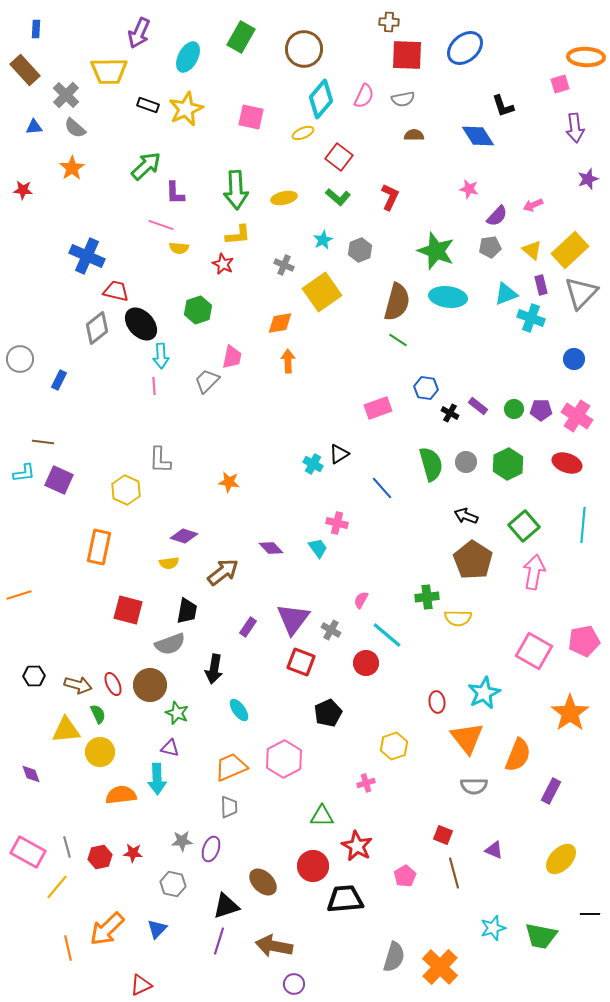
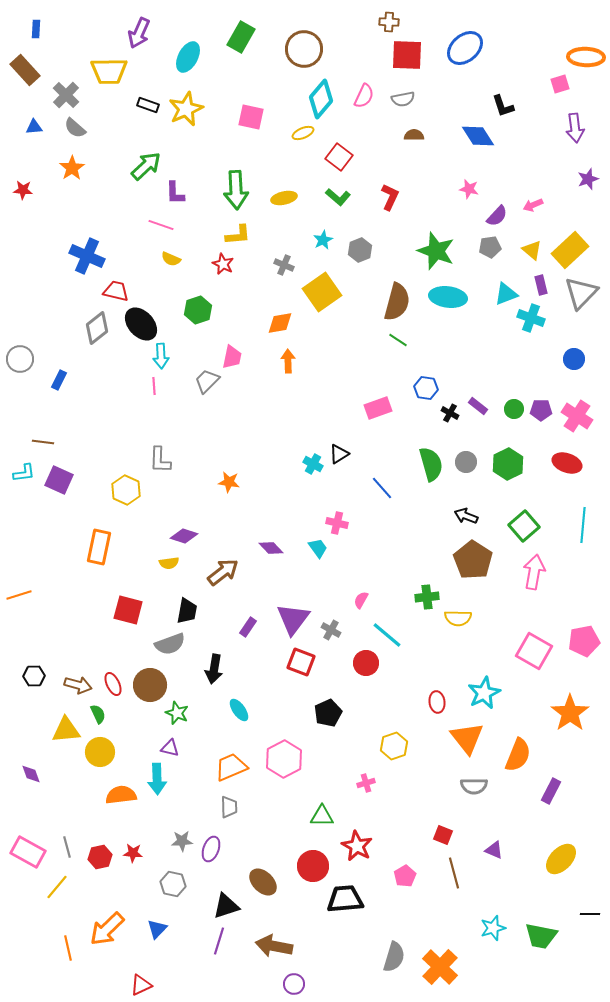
yellow semicircle at (179, 248): moved 8 px left, 11 px down; rotated 18 degrees clockwise
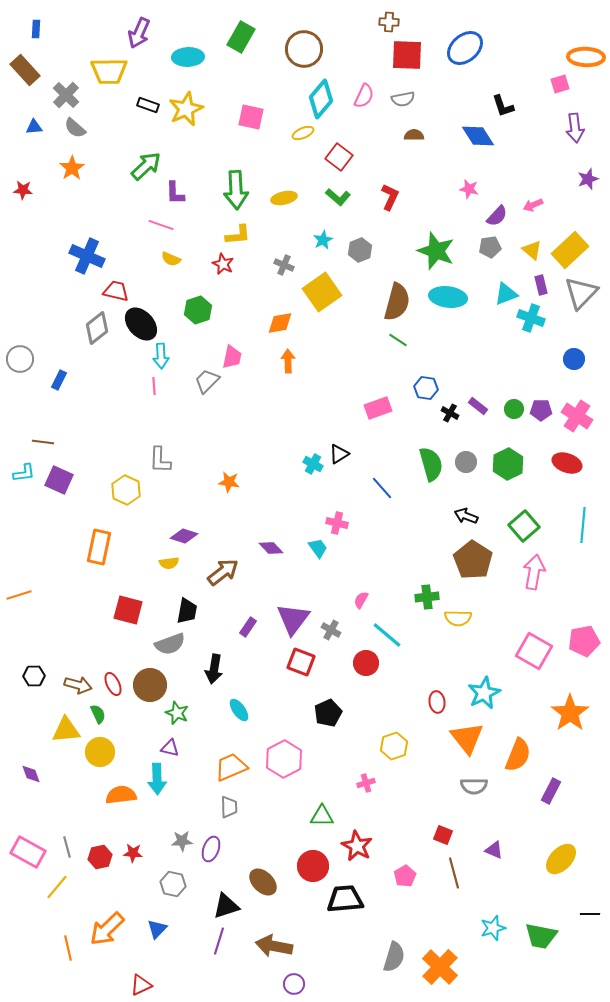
cyan ellipse at (188, 57): rotated 60 degrees clockwise
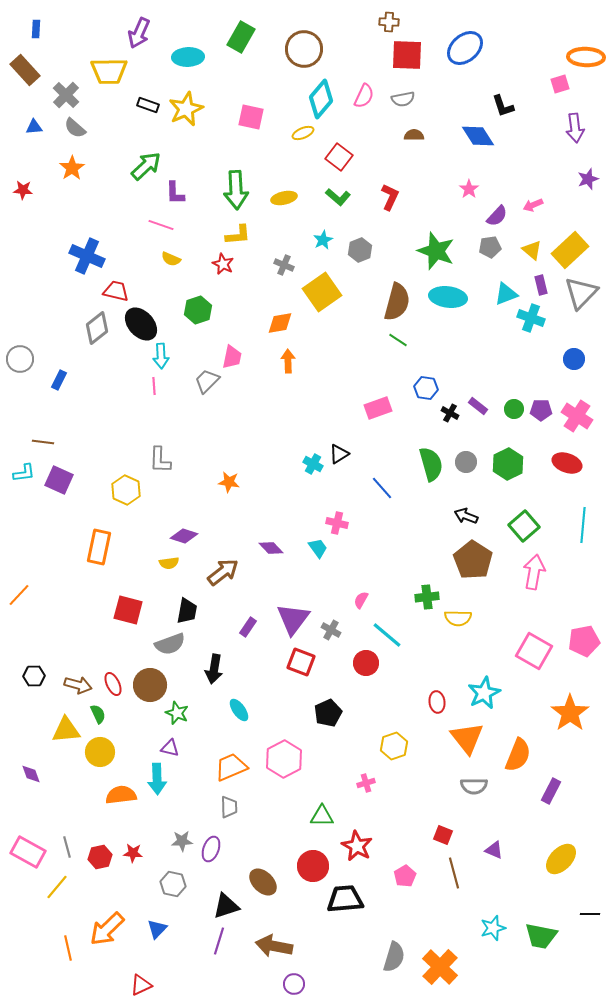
pink star at (469, 189): rotated 24 degrees clockwise
orange line at (19, 595): rotated 30 degrees counterclockwise
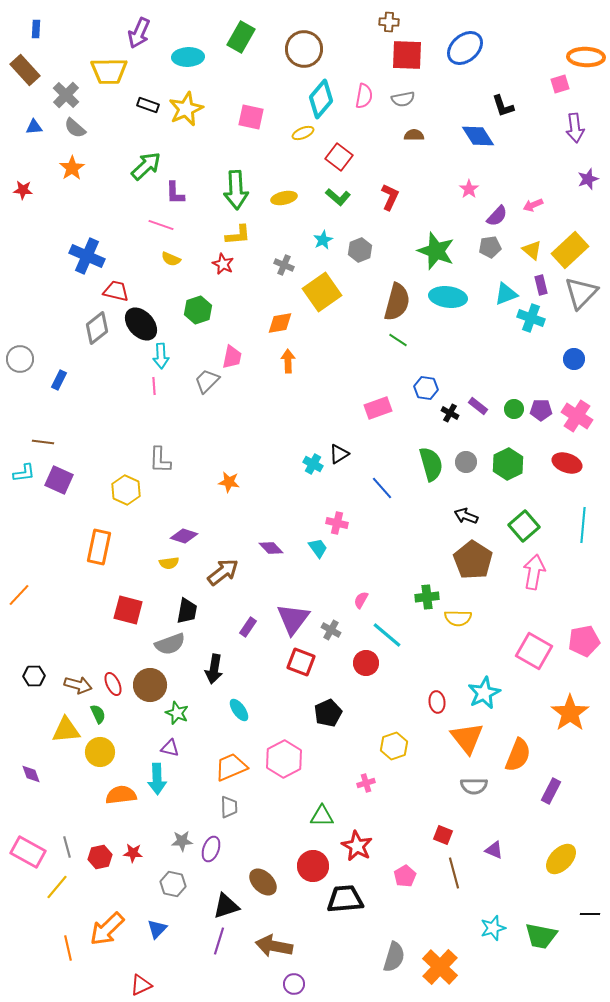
pink semicircle at (364, 96): rotated 15 degrees counterclockwise
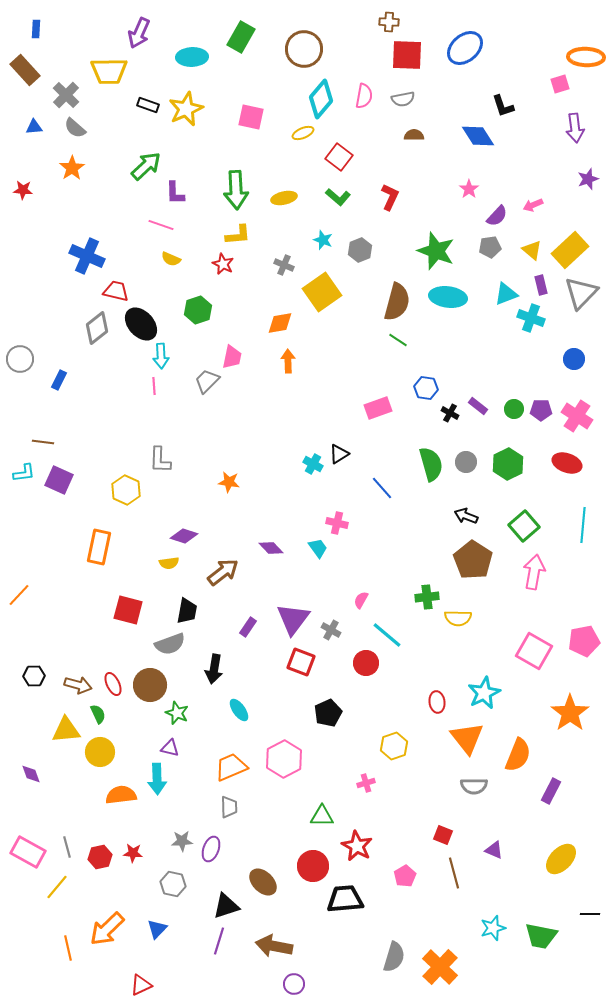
cyan ellipse at (188, 57): moved 4 px right
cyan star at (323, 240): rotated 24 degrees counterclockwise
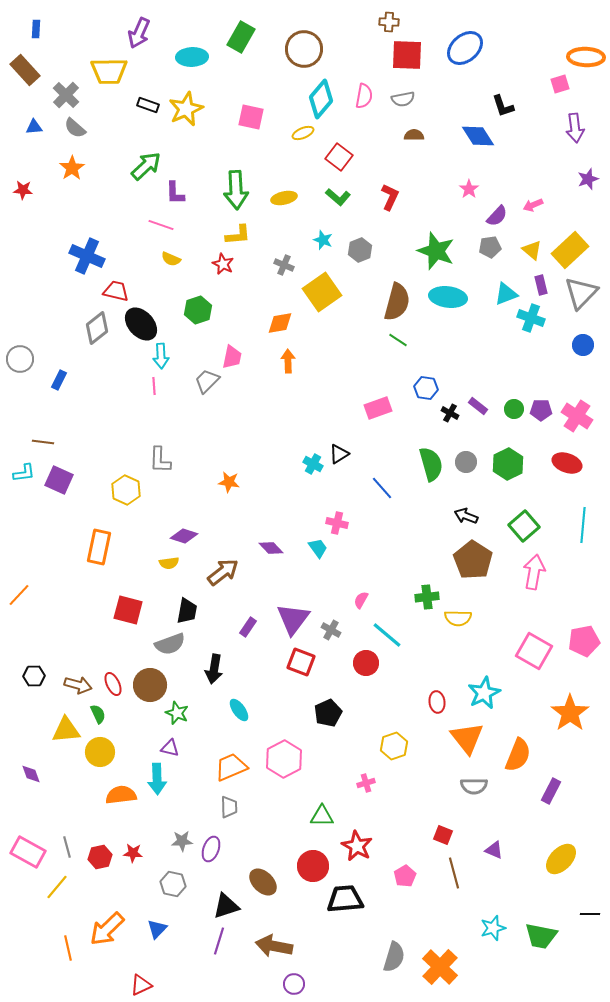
blue circle at (574, 359): moved 9 px right, 14 px up
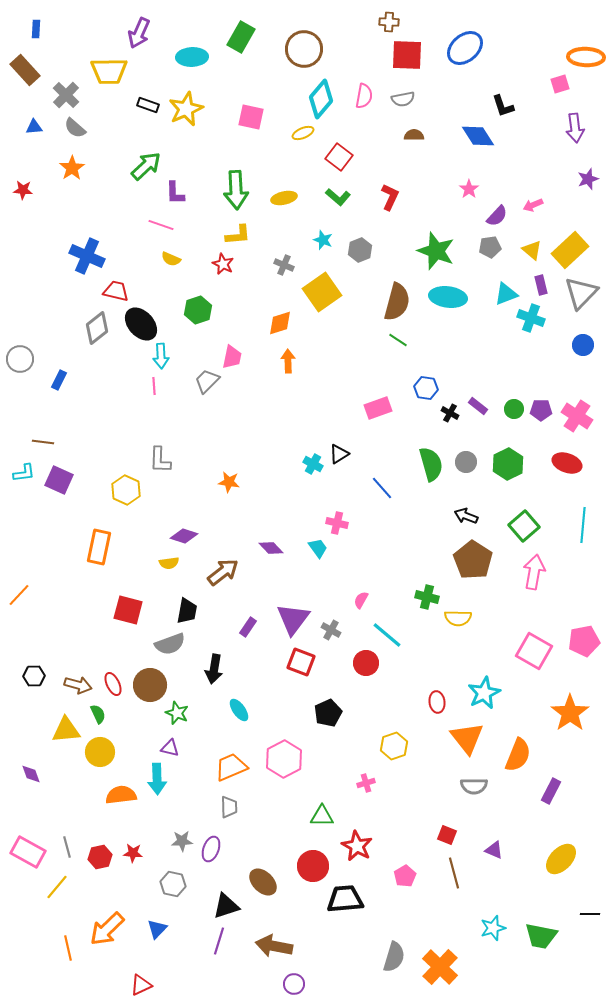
orange diamond at (280, 323): rotated 8 degrees counterclockwise
green cross at (427, 597): rotated 20 degrees clockwise
red square at (443, 835): moved 4 px right
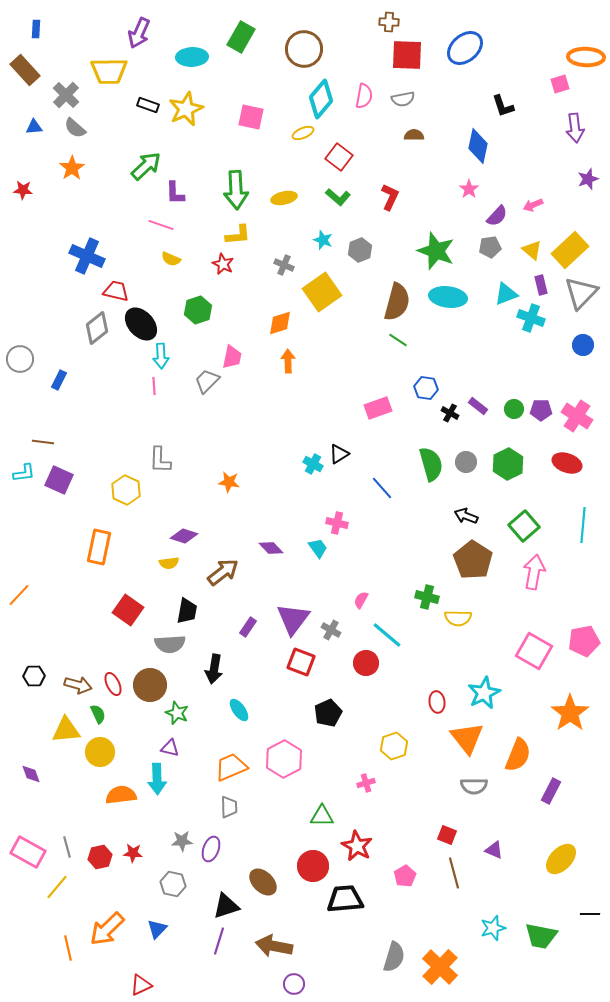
blue diamond at (478, 136): moved 10 px down; rotated 44 degrees clockwise
red square at (128, 610): rotated 20 degrees clockwise
gray semicircle at (170, 644): rotated 16 degrees clockwise
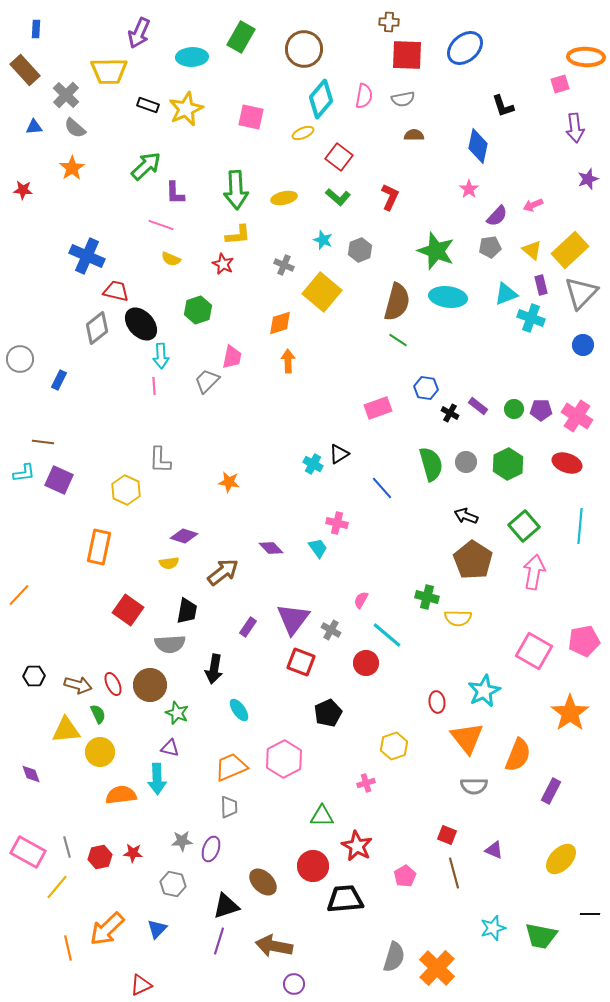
yellow square at (322, 292): rotated 15 degrees counterclockwise
cyan line at (583, 525): moved 3 px left, 1 px down
cyan star at (484, 693): moved 2 px up
orange cross at (440, 967): moved 3 px left, 1 px down
